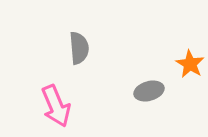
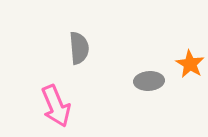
gray ellipse: moved 10 px up; rotated 12 degrees clockwise
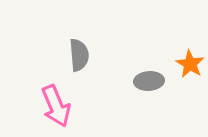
gray semicircle: moved 7 px down
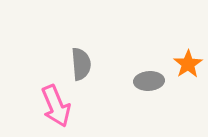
gray semicircle: moved 2 px right, 9 px down
orange star: moved 2 px left; rotated 8 degrees clockwise
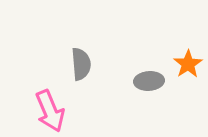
pink arrow: moved 6 px left, 5 px down
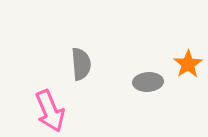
gray ellipse: moved 1 px left, 1 px down
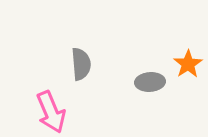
gray ellipse: moved 2 px right
pink arrow: moved 1 px right, 1 px down
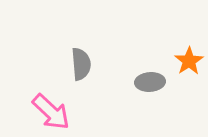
orange star: moved 1 px right, 3 px up
pink arrow: rotated 24 degrees counterclockwise
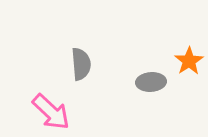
gray ellipse: moved 1 px right
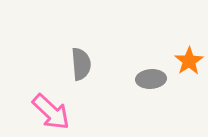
gray ellipse: moved 3 px up
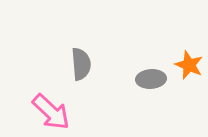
orange star: moved 4 px down; rotated 16 degrees counterclockwise
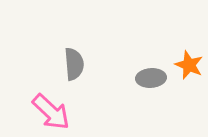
gray semicircle: moved 7 px left
gray ellipse: moved 1 px up
